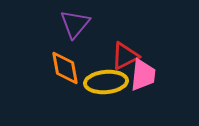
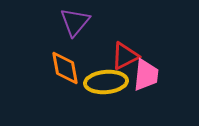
purple triangle: moved 2 px up
pink trapezoid: moved 3 px right
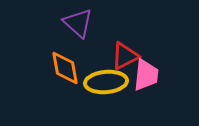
purple triangle: moved 3 px right, 1 px down; rotated 28 degrees counterclockwise
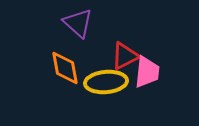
pink trapezoid: moved 1 px right, 3 px up
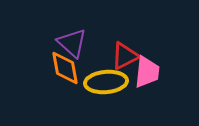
purple triangle: moved 6 px left, 20 px down
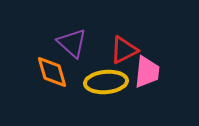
red triangle: moved 1 px left, 6 px up
orange diamond: moved 13 px left, 4 px down; rotated 6 degrees counterclockwise
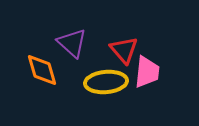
red triangle: rotated 44 degrees counterclockwise
orange diamond: moved 10 px left, 2 px up
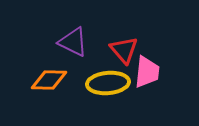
purple triangle: moved 1 px right, 1 px up; rotated 16 degrees counterclockwise
orange diamond: moved 7 px right, 10 px down; rotated 72 degrees counterclockwise
yellow ellipse: moved 2 px right, 1 px down
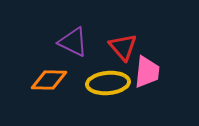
red triangle: moved 1 px left, 3 px up
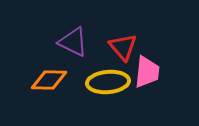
yellow ellipse: moved 1 px up
